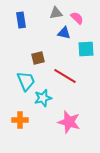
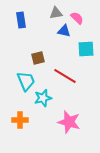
blue triangle: moved 2 px up
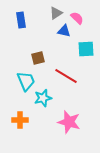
gray triangle: rotated 24 degrees counterclockwise
red line: moved 1 px right
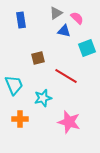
cyan square: moved 1 px right, 1 px up; rotated 18 degrees counterclockwise
cyan trapezoid: moved 12 px left, 4 px down
orange cross: moved 1 px up
